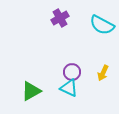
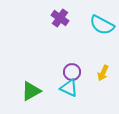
purple cross: rotated 24 degrees counterclockwise
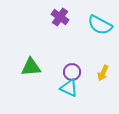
purple cross: moved 1 px up
cyan semicircle: moved 2 px left
green triangle: moved 24 px up; rotated 25 degrees clockwise
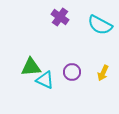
cyan triangle: moved 24 px left, 8 px up
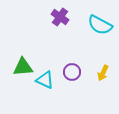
green triangle: moved 8 px left
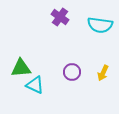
cyan semicircle: rotated 20 degrees counterclockwise
green triangle: moved 2 px left, 1 px down
cyan triangle: moved 10 px left, 5 px down
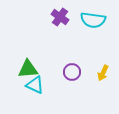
cyan semicircle: moved 7 px left, 5 px up
green triangle: moved 7 px right, 1 px down
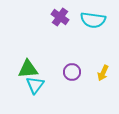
cyan triangle: rotated 42 degrees clockwise
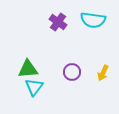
purple cross: moved 2 px left, 5 px down
cyan triangle: moved 1 px left, 2 px down
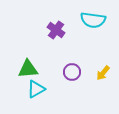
purple cross: moved 2 px left, 8 px down
yellow arrow: rotated 14 degrees clockwise
cyan triangle: moved 2 px right, 2 px down; rotated 24 degrees clockwise
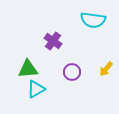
purple cross: moved 3 px left, 11 px down
yellow arrow: moved 3 px right, 4 px up
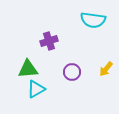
purple cross: moved 4 px left; rotated 36 degrees clockwise
